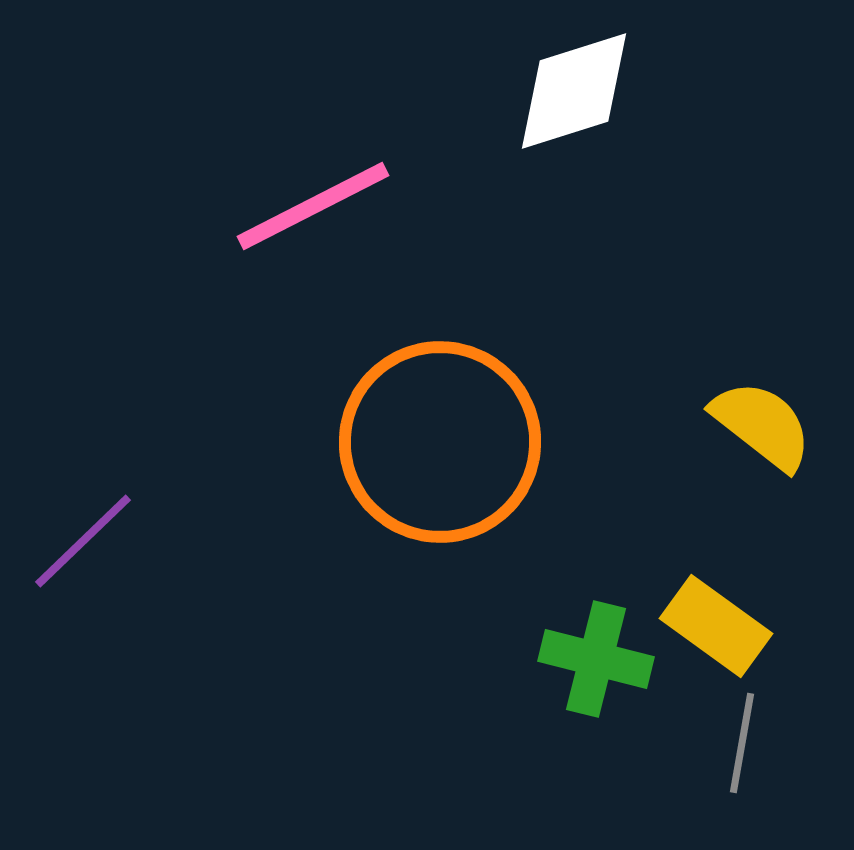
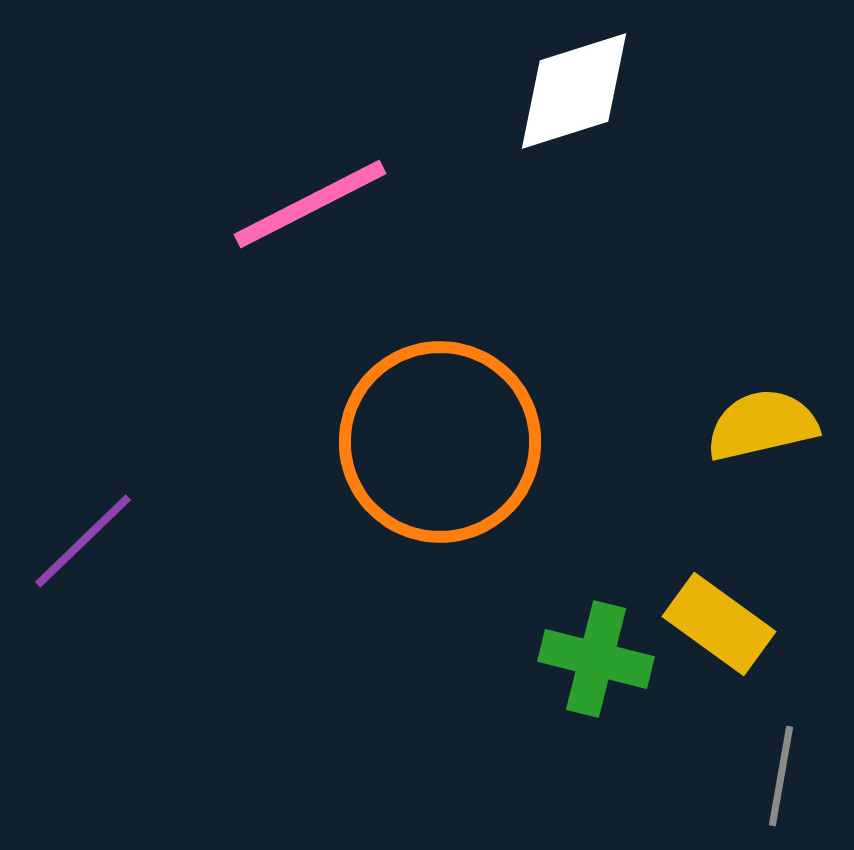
pink line: moved 3 px left, 2 px up
yellow semicircle: rotated 51 degrees counterclockwise
yellow rectangle: moved 3 px right, 2 px up
gray line: moved 39 px right, 33 px down
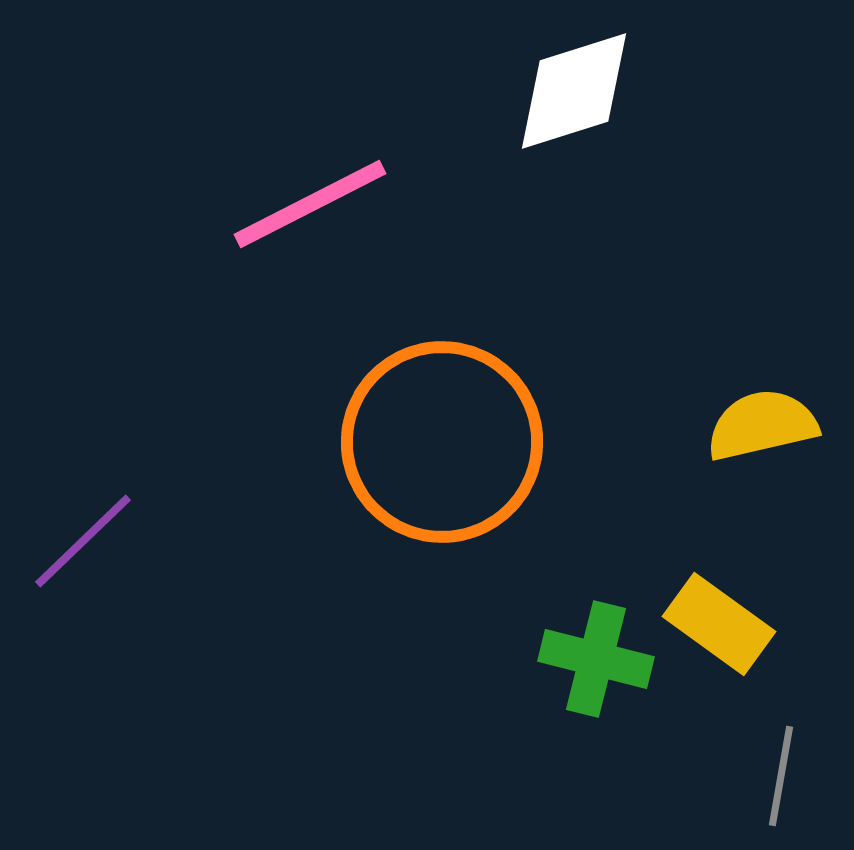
orange circle: moved 2 px right
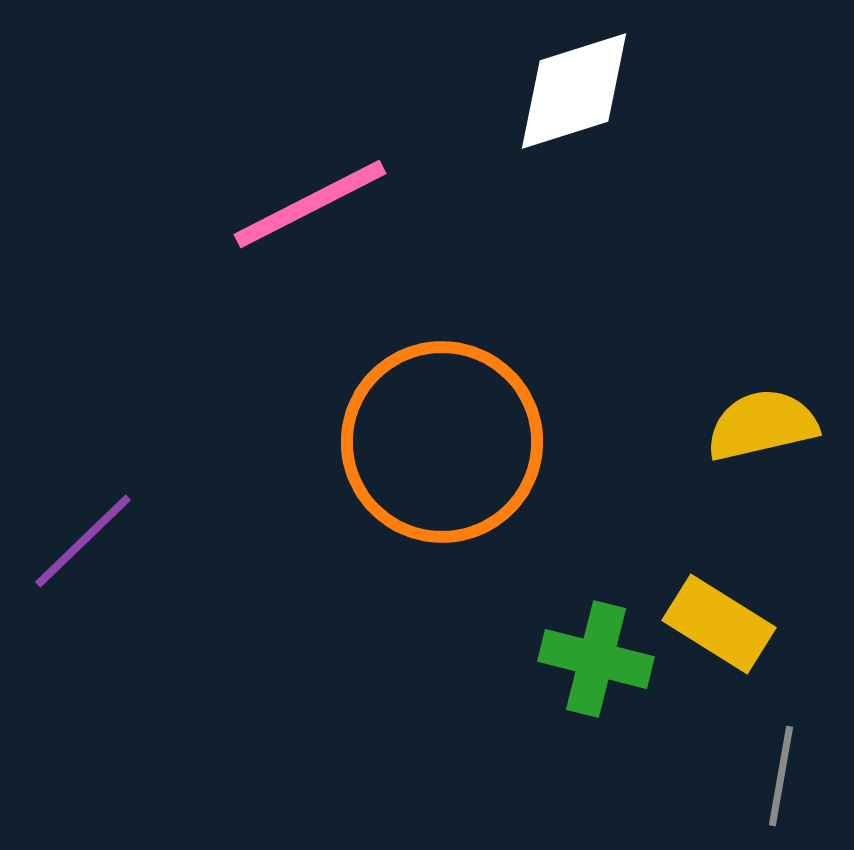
yellow rectangle: rotated 4 degrees counterclockwise
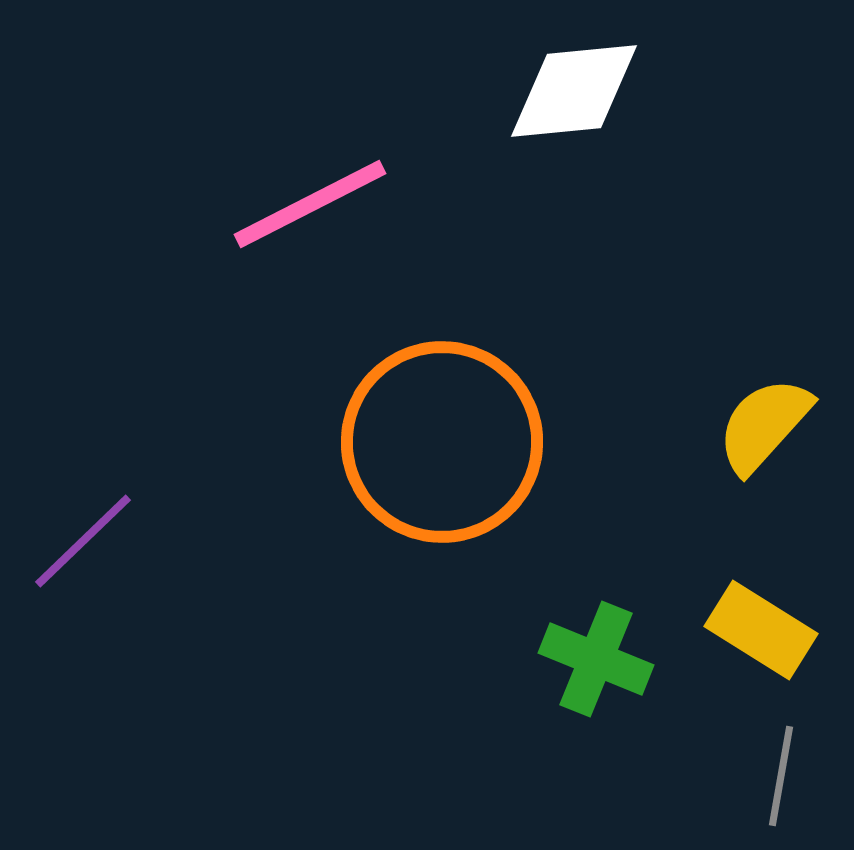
white diamond: rotated 12 degrees clockwise
yellow semicircle: moved 2 px right; rotated 35 degrees counterclockwise
yellow rectangle: moved 42 px right, 6 px down
green cross: rotated 8 degrees clockwise
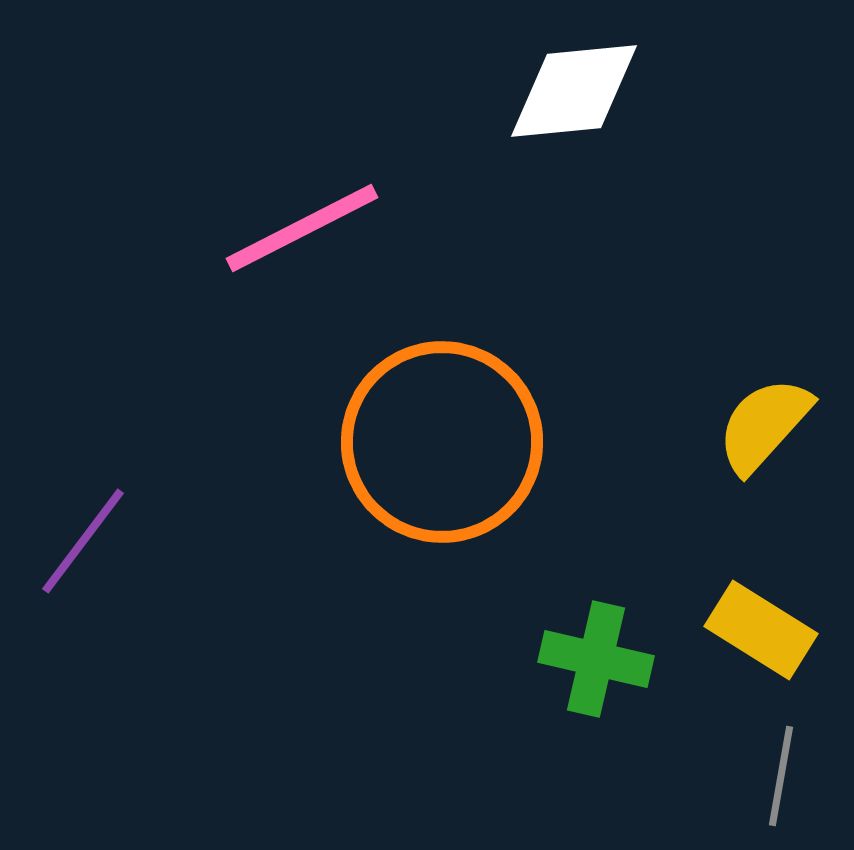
pink line: moved 8 px left, 24 px down
purple line: rotated 9 degrees counterclockwise
green cross: rotated 9 degrees counterclockwise
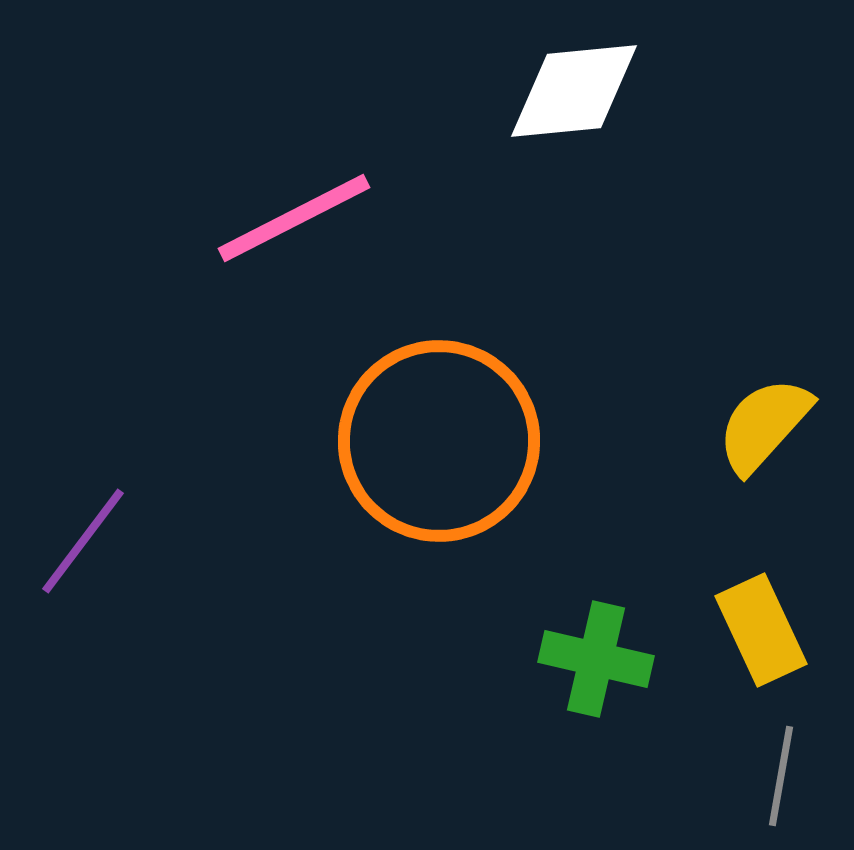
pink line: moved 8 px left, 10 px up
orange circle: moved 3 px left, 1 px up
yellow rectangle: rotated 33 degrees clockwise
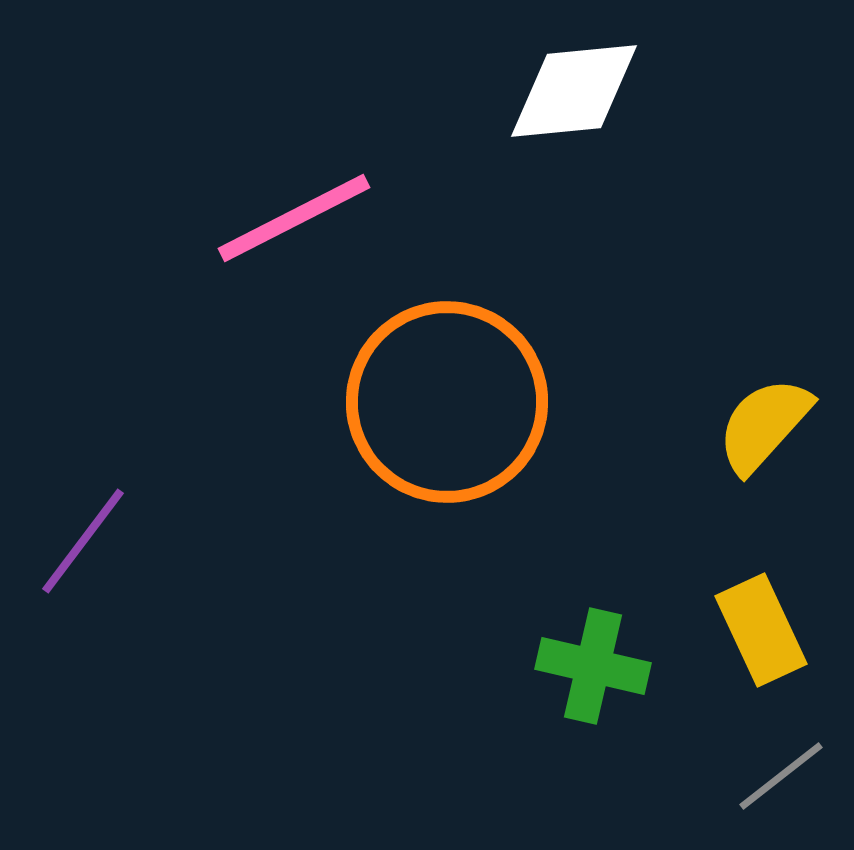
orange circle: moved 8 px right, 39 px up
green cross: moved 3 px left, 7 px down
gray line: rotated 42 degrees clockwise
